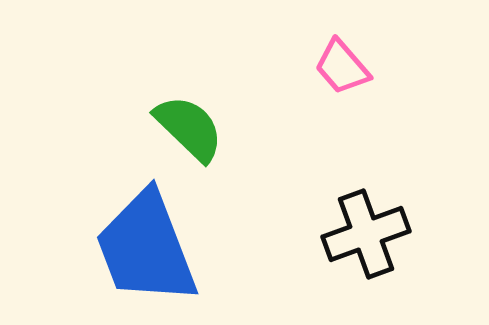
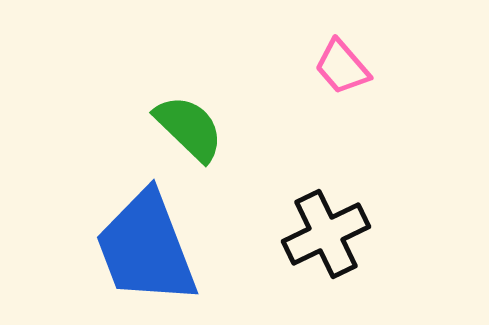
black cross: moved 40 px left; rotated 6 degrees counterclockwise
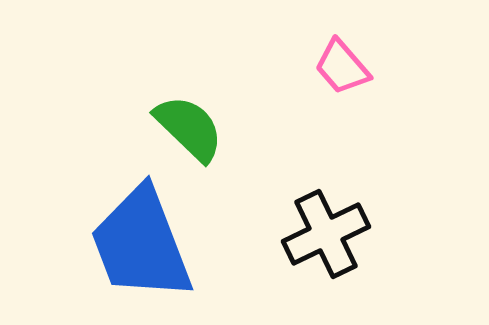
blue trapezoid: moved 5 px left, 4 px up
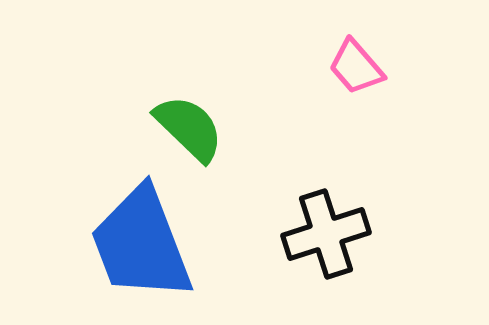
pink trapezoid: moved 14 px right
black cross: rotated 8 degrees clockwise
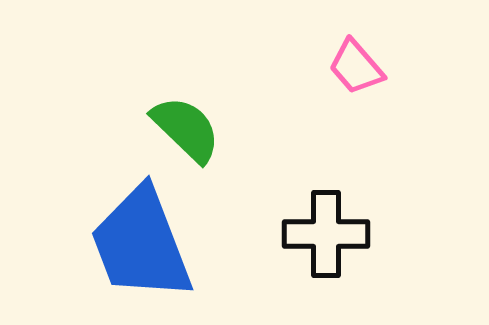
green semicircle: moved 3 px left, 1 px down
black cross: rotated 18 degrees clockwise
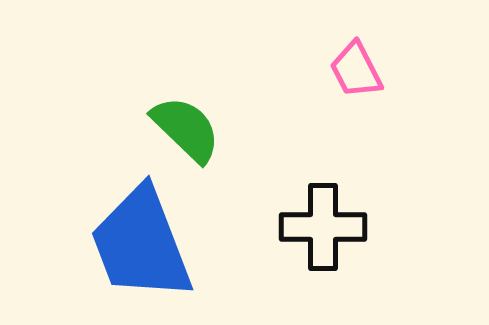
pink trapezoid: moved 3 px down; rotated 14 degrees clockwise
black cross: moved 3 px left, 7 px up
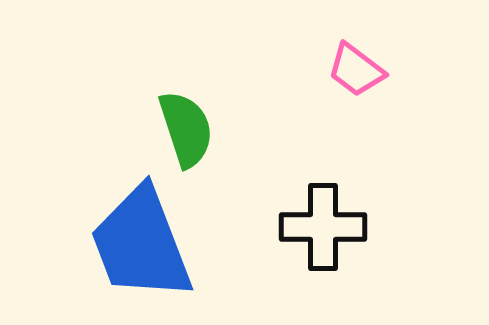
pink trapezoid: rotated 26 degrees counterclockwise
green semicircle: rotated 28 degrees clockwise
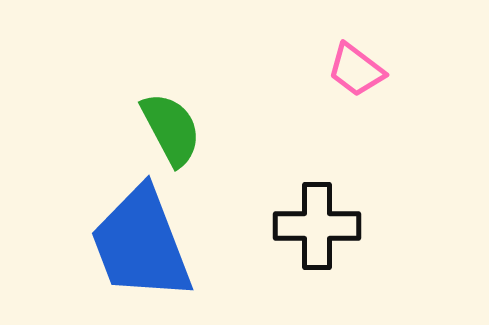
green semicircle: moved 15 px left; rotated 10 degrees counterclockwise
black cross: moved 6 px left, 1 px up
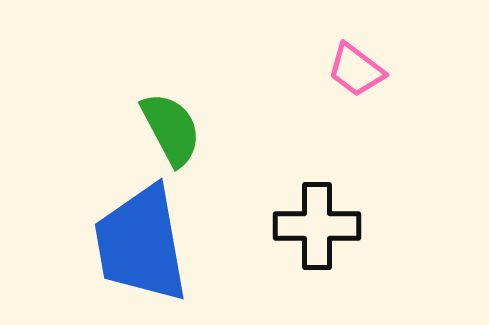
blue trapezoid: rotated 11 degrees clockwise
